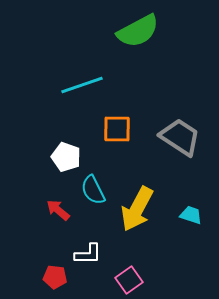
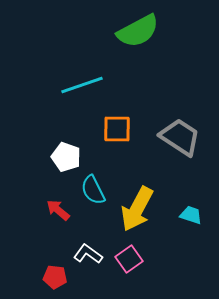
white L-shape: rotated 144 degrees counterclockwise
pink square: moved 21 px up
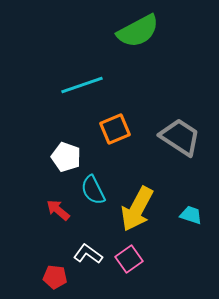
orange square: moved 2 px left; rotated 24 degrees counterclockwise
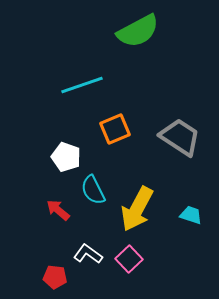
pink square: rotated 8 degrees counterclockwise
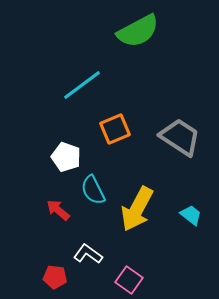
cyan line: rotated 18 degrees counterclockwise
cyan trapezoid: rotated 20 degrees clockwise
pink square: moved 21 px down; rotated 12 degrees counterclockwise
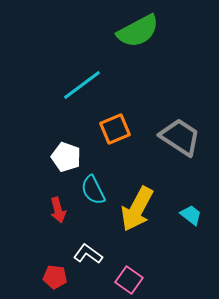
red arrow: rotated 145 degrees counterclockwise
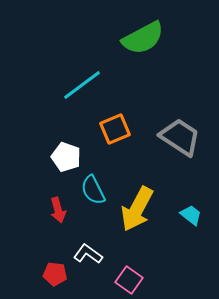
green semicircle: moved 5 px right, 7 px down
red pentagon: moved 3 px up
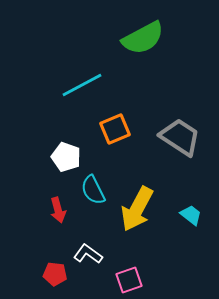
cyan line: rotated 9 degrees clockwise
pink square: rotated 36 degrees clockwise
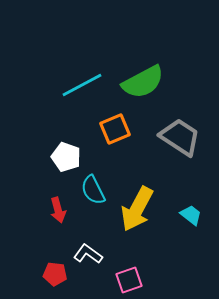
green semicircle: moved 44 px down
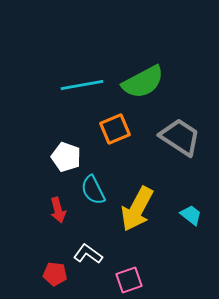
cyan line: rotated 18 degrees clockwise
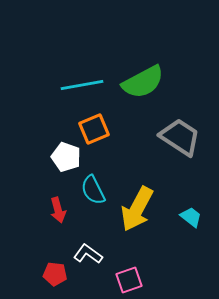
orange square: moved 21 px left
cyan trapezoid: moved 2 px down
